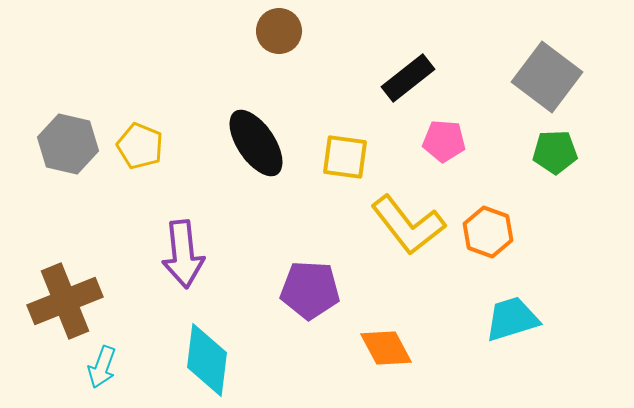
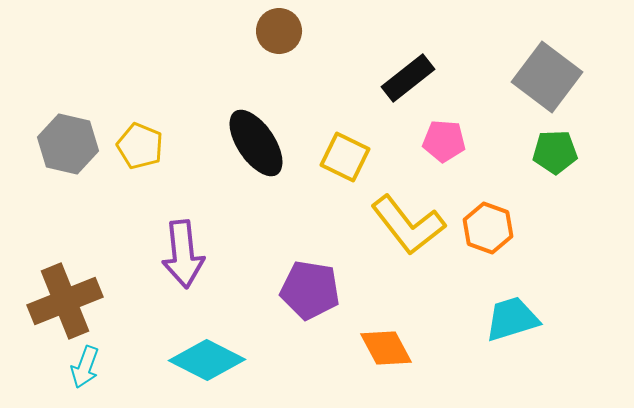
yellow square: rotated 18 degrees clockwise
orange hexagon: moved 4 px up
purple pentagon: rotated 6 degrees clockwise
cyan diamond: rotated 70 degrees counterclockwise
cyan arrow: moved 17 px left
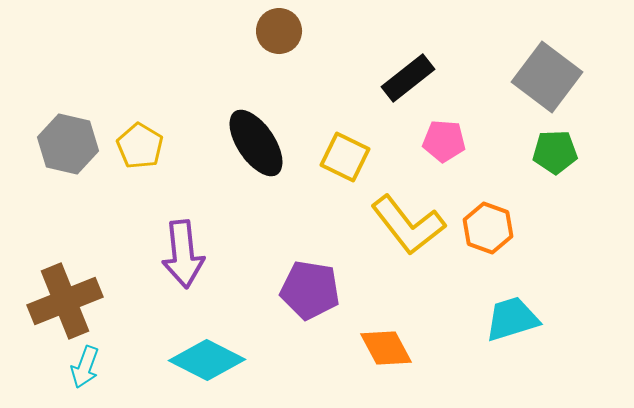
yellow pentagon: rotated 9 degrees clockwise
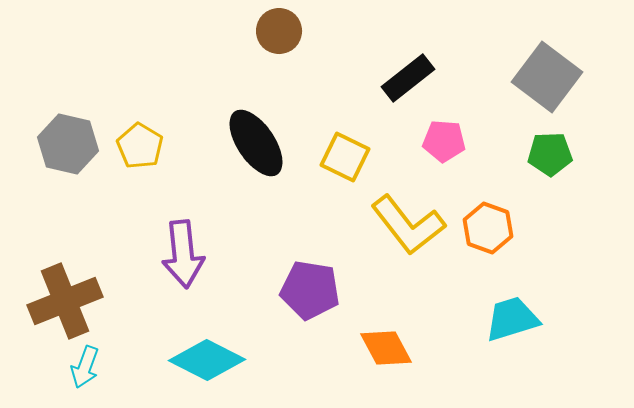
green pentagon: moved 5 px left, 2 px down
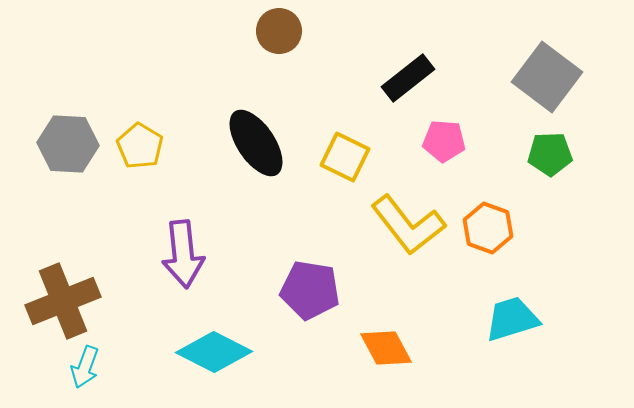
gray hexagon: rotated 10 degrees counterclockwise
brown cross: moved 2 px left
cyan diamond: moved 7 px right, 8 px up
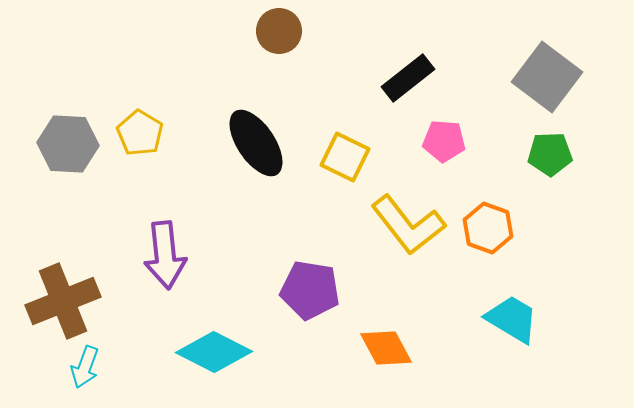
yellow pentagon: moved 13 px up
purple arrow: moved 18 px left, 1 px down
cyan trapezoid: rotated 48 degrees clockwise
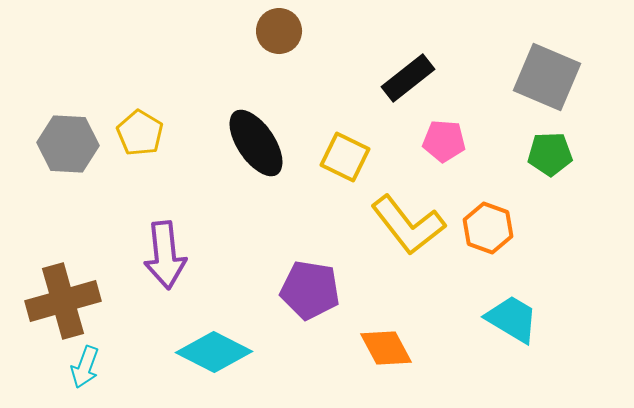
gray square: rotated 14 degrees counterclockwise
brown cross: rotated 6 degrees clockwise
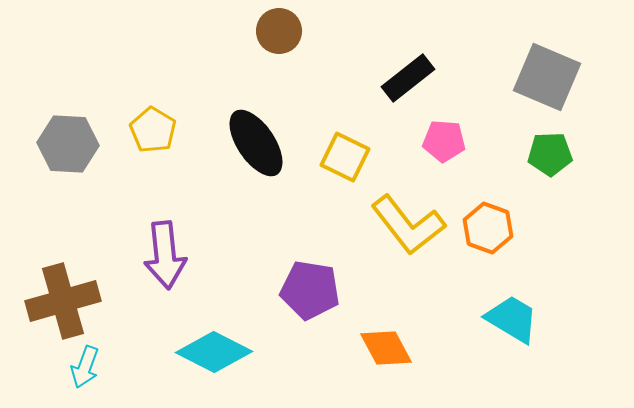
yellow pentagon: moved 13 px right, 3 px up
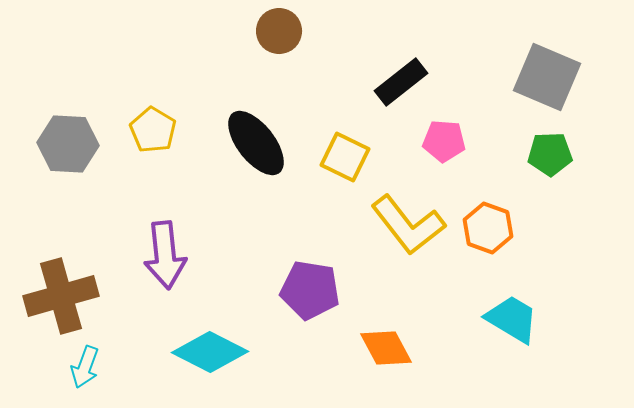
black rectangle: moved 7 px left, 4 px down
black ellipse: rotated 4 degrees counterclockwise
brown cross: moved 2 px left, 5 px up
cyan diamond: moved 4 px left
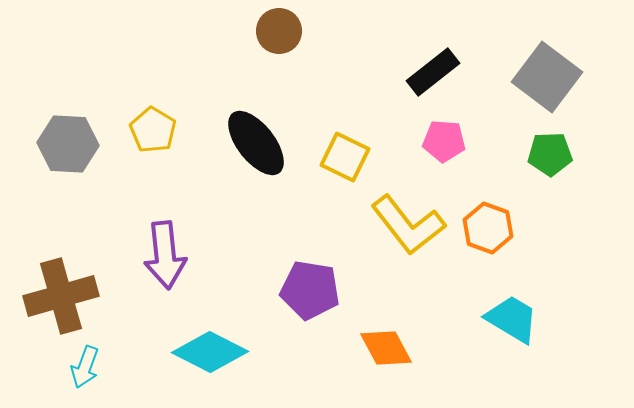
gray square: rotated 14 degrees clockwise
black rectangle: moved 32 px right, 10 px up
